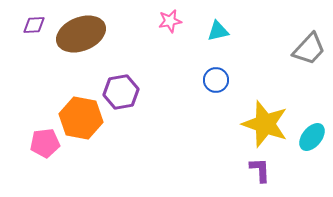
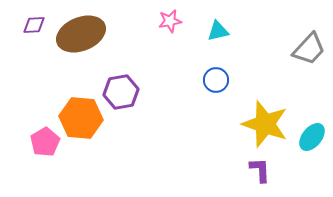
orange hexagon: rotated 6 degrees counterclockwise
pink pentagon: moved 1 px up; rotated 24 degrees counterclockwise
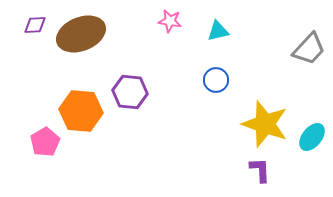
pink star: rotated 20 degrees clockwise
purple diamond: moved 1 px right
purple hexagon: moved 9 px right; rotated 16 degrees clockwise
orange hexagon: moved 7 px up
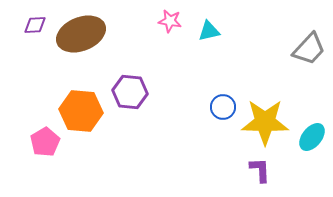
cyan triangle: moved 9 px left
blue circle: moved 7 px right, 27 px down
yellow star: moved 2 px up; rotated 18 degrees counterclockwise
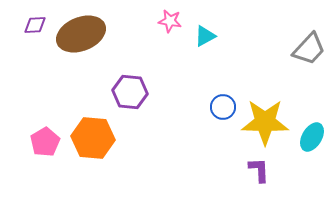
cyan triangle: moved 4 px left, 5 px down; rotated 15 degrees counterclockwise
orange hexagon: moved 12 px right, 27 px down
cyan ellipse: rotated 8 degrees counterclockwise
purple L-shape: moved 1 px left
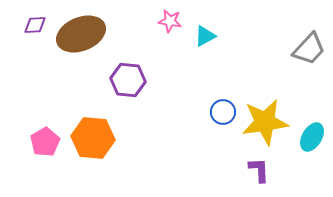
purple hexagon: moved 2 px left, 12 px up
blue circle: moved 5 px down
yellow star: rotated 9 degrees counterclockwise
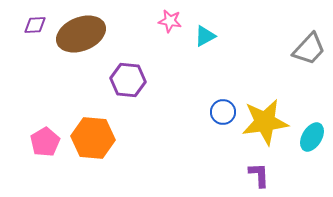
purple L-shape: moved 5 px down
